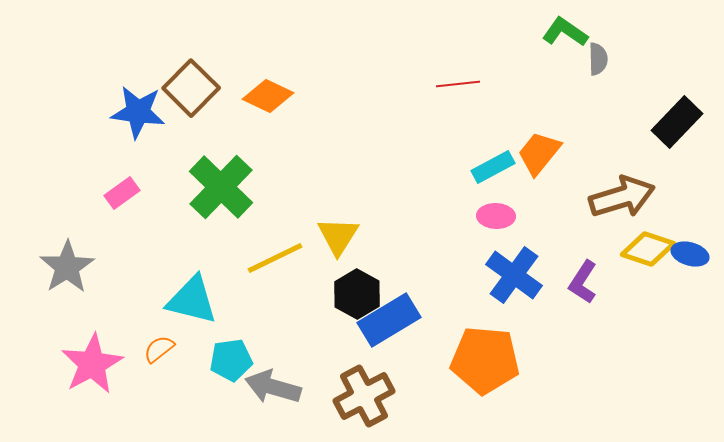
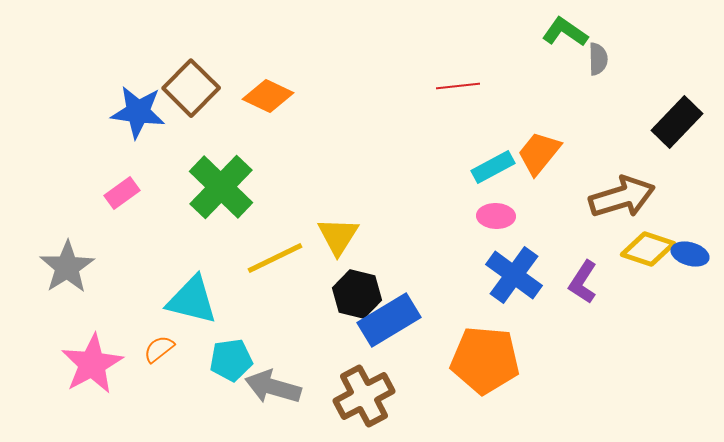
red line: moved 2 px down
black hexagon: rotated 15 degrees counterclockwise
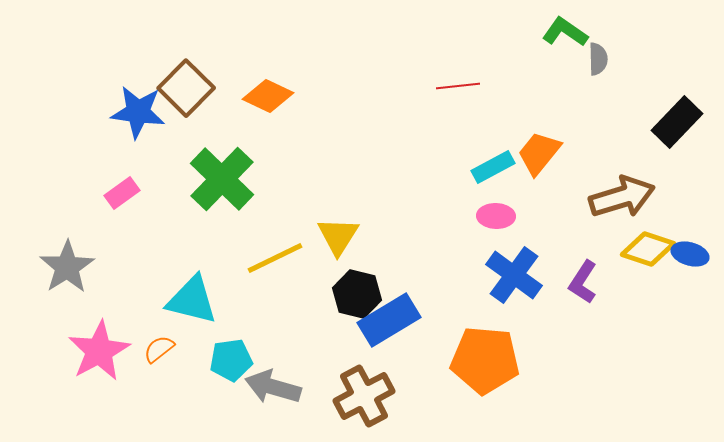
brown square: moved 5 px left
green cross: moved 1 px right, 8 px up
pink star: moved 7 px right, 13 px up
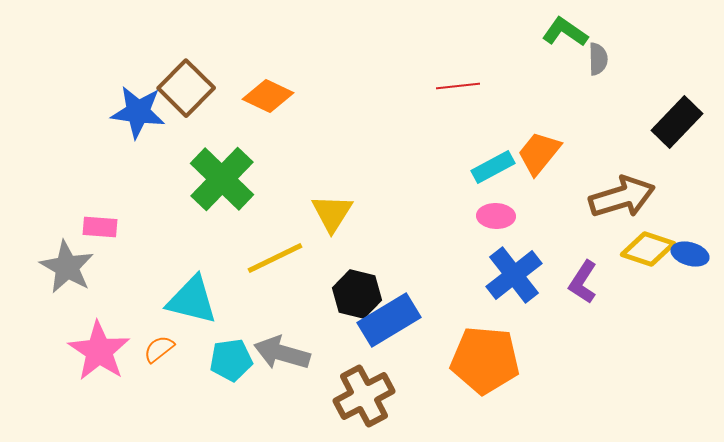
pink rectangle: moved 22 px left, 34 px down; rotated 40 degrees clockwise
yellow triangle: moved 6 px left, 23 px up
gray star: rotated 10 degrees counterclockwise
blue cross: rotated 16 degrees clockwise
pink star: rotated 10 degrees counterclockwise
gray arrow: moved 9 px right, 34 px up
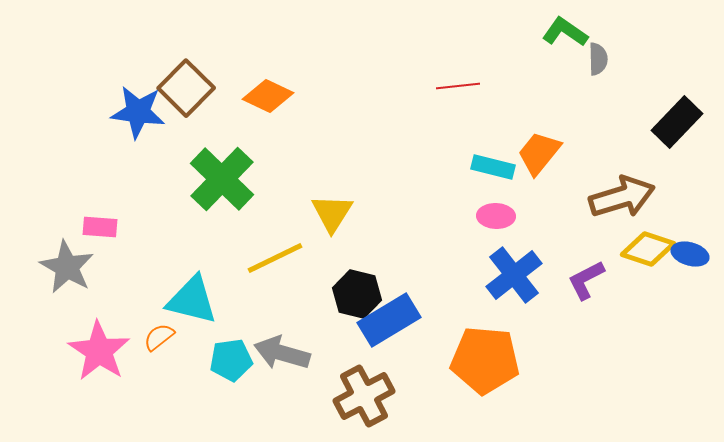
cyan rectangle: rotated 42 degrees clockwise
purple L-shape: moved 3 px right, 2 px up; rotated 30 degrees clockwise
orange semicircle: moved 12 px up
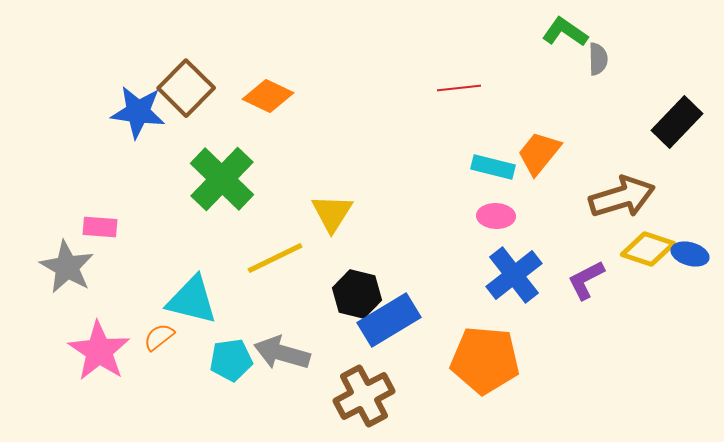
red line: moved 1 px right, 2 px down
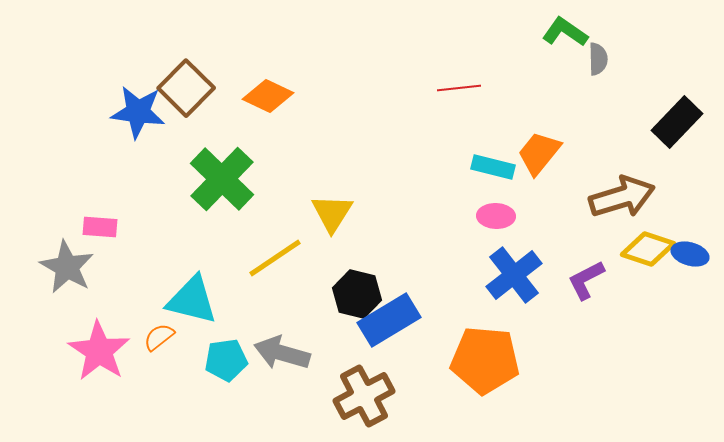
yellow line: rotated 8 degrees counterclockwise
cyan pentagon: moved 5 px left
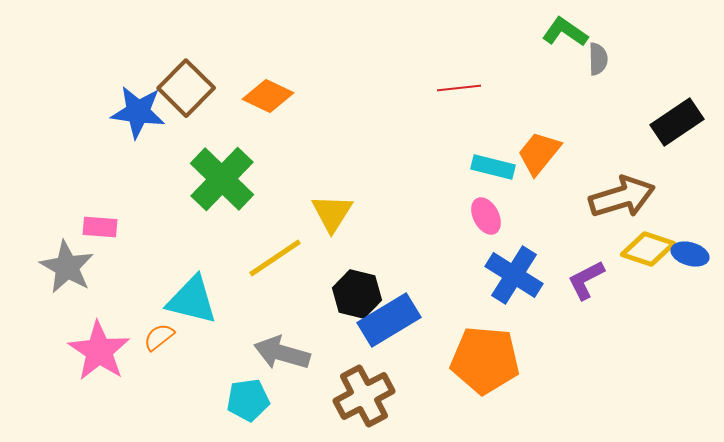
black rectangle: rotated 12 degrees clockwise
pink ellipse: moved 10 px left; rotated 60 degrees clockwise
blue cross: rotated 20 degrees counterclockwise
cyan pentagon: moved 22 px right, 40 px down
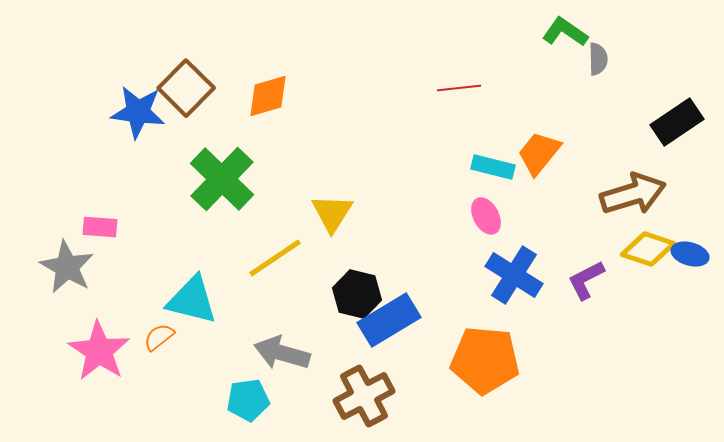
orange diamond: rotated 42 degrees counterclockwise
brown arrow: moved 11 px right, 3 px up
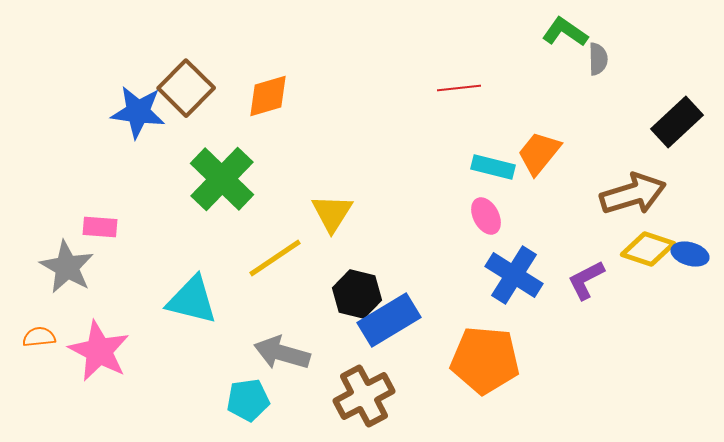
black rectangle: rotated 9 degrees counterclockwise
orange semicircle: moved 120 px left; rotated 32 degrees clockwise
pink star: rotated 6 degrees counterclockwise
